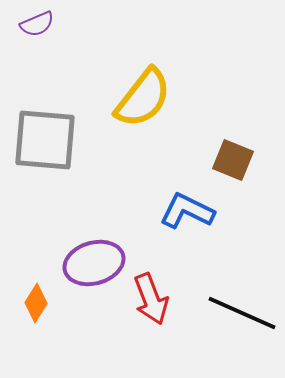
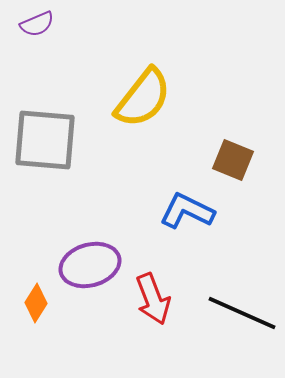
purple ellipse: moved 4 px left, 2 px down
red arrow: moved 2 px right
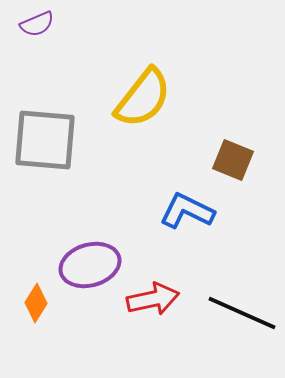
red arrow: rotated 81 degrees counterclockwise
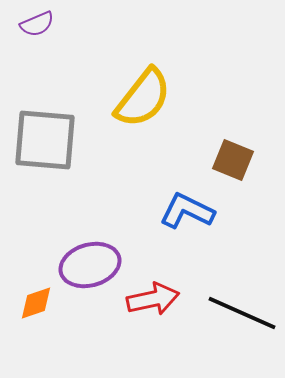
orange diamond: rotated 39 degrees clockwise
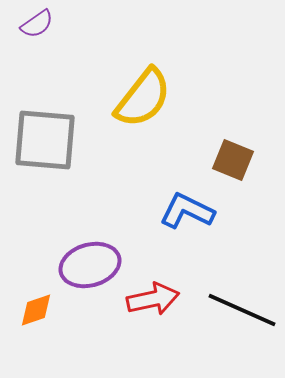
purple semicircle: rotated 12 degrees counterclockwise
orange diamond: moved 7 px down
black line: moved 3 px up
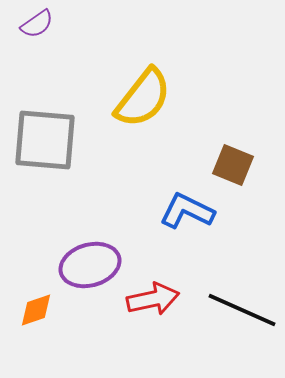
brown square: moved 5 px down
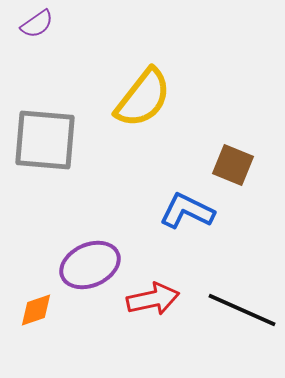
purple ellipse: rotated 8 degrees counterclockwise
